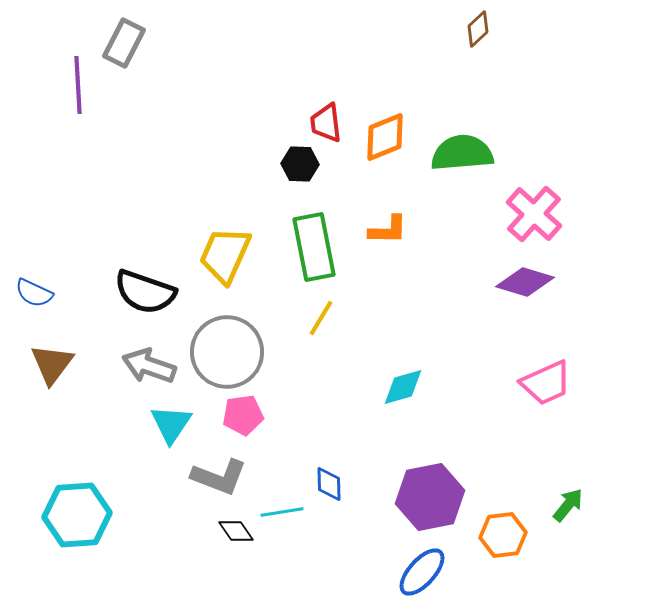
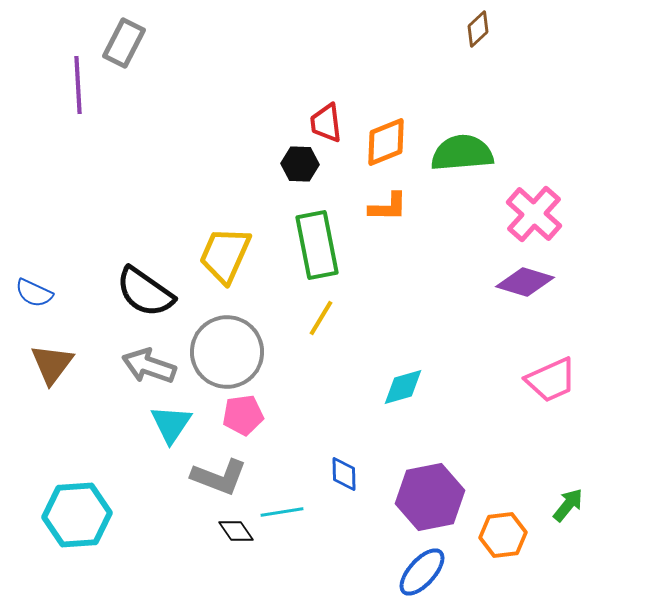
orange diamond: moved 1 px right, 5 px down
orange L-shape: moved 23 px up
green rectangle: moved 3 px right, 2 px up
black semicircle: rotated 16 degrees clockwise
pink trapezoid: moved 5 px right, 3 px up
blue diamond: moved 15 px right, 10 px up
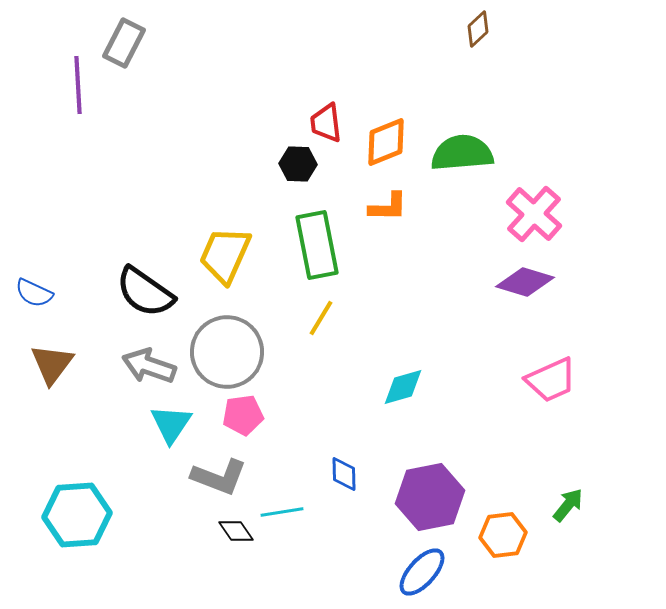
black hexagon: moved 2 px left
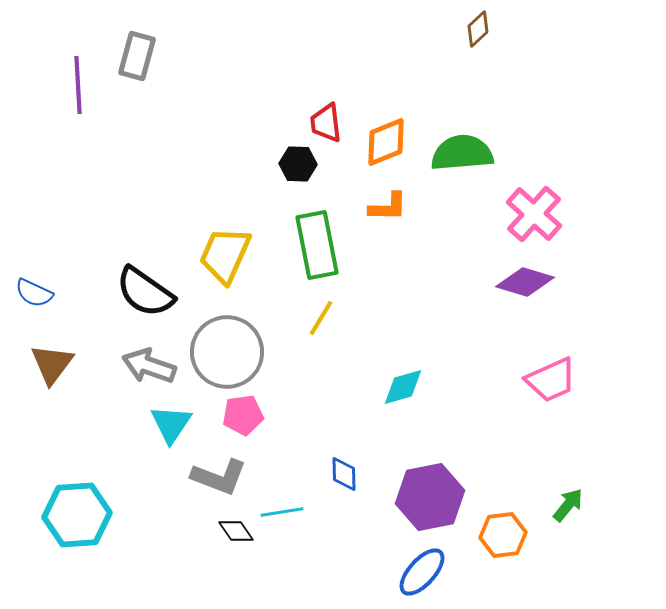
gray rectangle: moved 13 px right, 13 px down; rotated 12 degrees counterclockwise
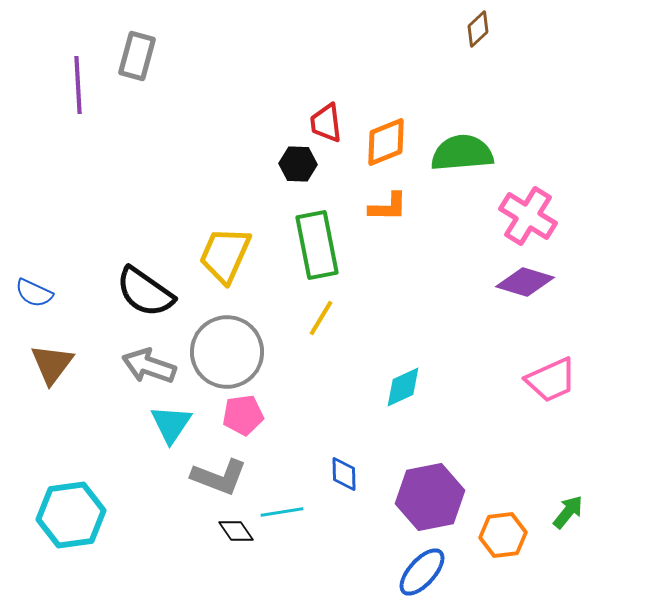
pink cross: moved 6 px left, 2 px down; rotated 10 degrees counterclockwise
cyan diamond: rotated 9 degrees counterclockwise
green arrow: moved 7 px down
cyan hexagon: moved 6 px left; rotated 4 degrees counterclockwise
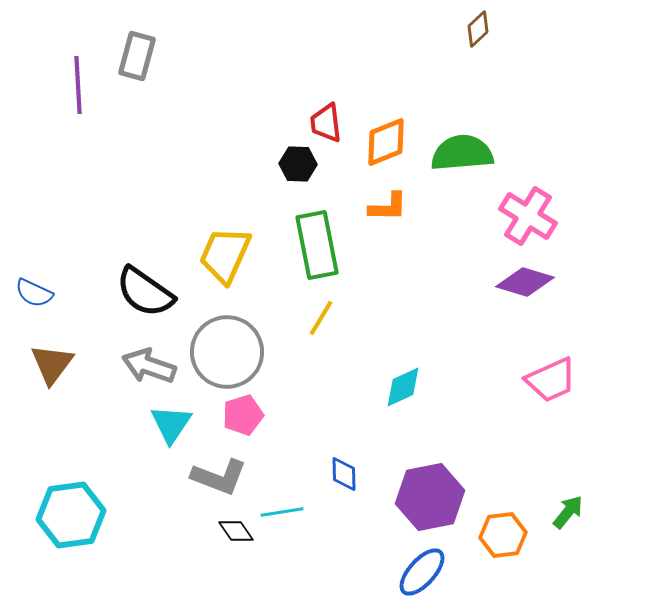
pink pentagon: rotated 9 degrees counterclockwise
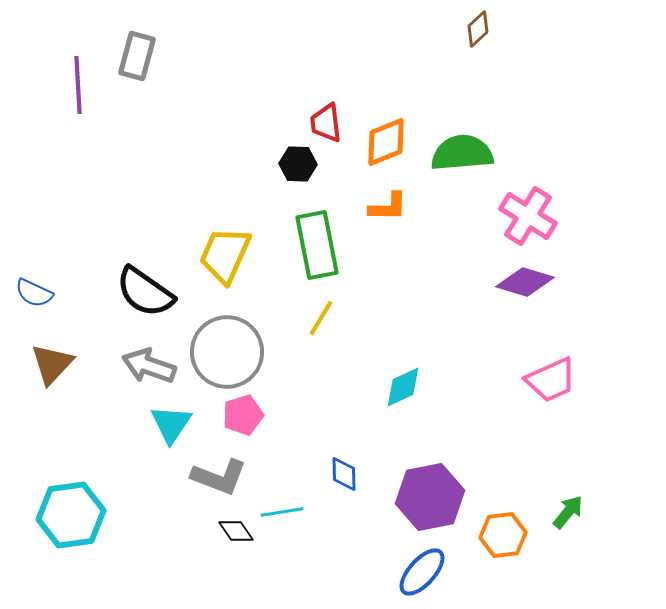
brown triangle: rotated 6 degrees clockwise
